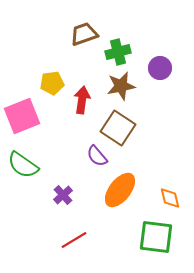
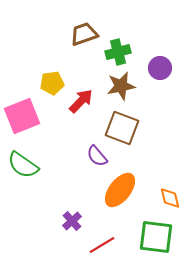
red arrow: moved 1 px left, 1 px down; rotated 36 degrees clockwise
brown square: moved 4 px right; rotated 12 degrees counterclockwise
purple cross: moved 9 px right, 26 px down
red line: moved 28 px right, 5 px down
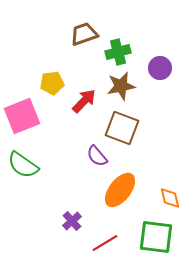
red arrow: moved 3 px right
red line: moved 3 px right, 2 px up
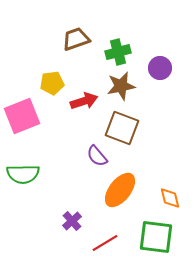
brown trapezoid: moved 8 px left, 5 px down
red arrow: rotated 28 degrees clockwise
green semicircle: moved 9 px down; rotated 36 degrees counterclockwise
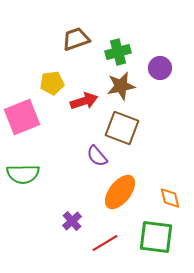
pink square: moved 1 px down
orange ellipse: moved 2 px down
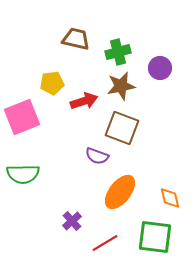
brown trapezoid: rotated 32 degrees clockwise
purple semicircle: rotated 30 degrees counterclockwise
green square: moved 1 px left
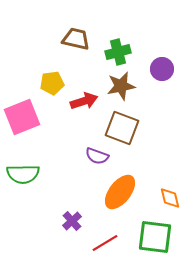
purple circle: moved 2 px right, 1 px down
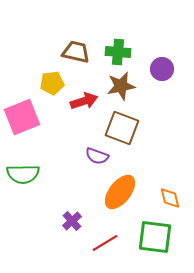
brown trapezoid: moved 13 px down
green cross: rotated 20 degrees clockwise
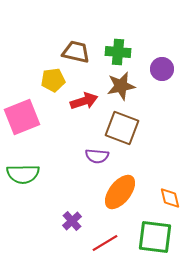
yellow pentagon: moved 1 px right, 3 px up
purple semicircle: rotated 15 degrees counterclockwise
